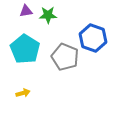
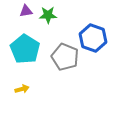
yellow arrow: moved 1 px left, 4 px up
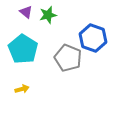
purple triangle: moved 1 px down; rotated 48 degrees clockwise
green star: rotated 12 degrees counterclockwise
cyan pentagon: moved 2 px left
gray pentagon: moved 3 px right, 1 px down
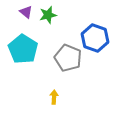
blue hexagon: moved 2 px right
yellow arrow: moved 32 px right, 8 px down; rotated 72 degrees counterclockwise
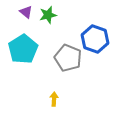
blue hexagon: moved 1 px down
cyan pentagon: rotated 8 degrees clockwise
yellow arrow: moved 2 px down
